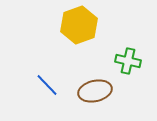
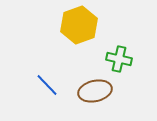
green cross: moved 9 px left, 2 px up
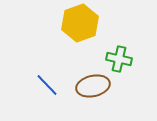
yellow hexagon: moved 1 px right, 2 px up
brown ellipse: moved 2 px left, 5 px up
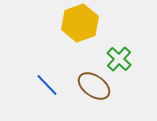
green cross: rotated 30 degrees clockwise
brown ellipse: moved 1 px right; rotated 48 degrees clockwise
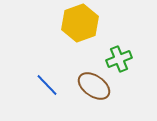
green cross: rotated 25 degrees clockwise
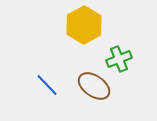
yellow hexagon: moved 4 px right, 2 px down; rotated 9 degrees counterclockwise
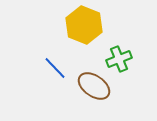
yellow hexagon: rotated 9 degrees counterclockwise
blue line: moved 8 px right, 17 px up
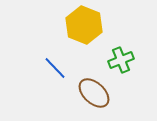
green cross: moved 2 px right, 1 px down
brown ellipse: moved 7 px down; rotated 8 degrees clockwise
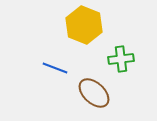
green cross: moved 1 px up; rotated 15 degrees clockwise
blue line: rotated 25 degrees counterclockwise
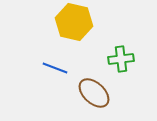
yellow hexagon: moved 10 px left, 3 px up; rotated 9 degrees counterclockwise
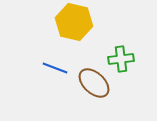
brown ellipse: moved 10 px up
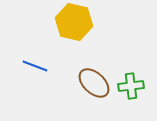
green cross: moved 10 px right, 27 px down
blue line: moved 20 px left, 2 px up
